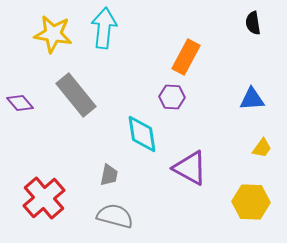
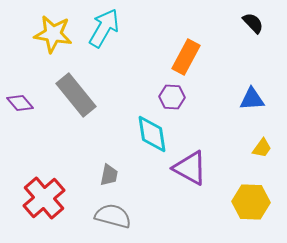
black semicircle: rotated 145 degrees clockwise
cyan arrow: rotated 24 degrees clockwise
cyan diamond: moved 10 px right
gray semicircle: moved 2 px left
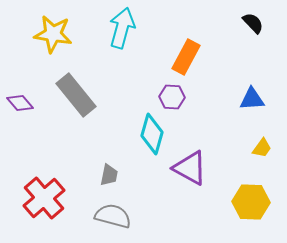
cyan arrow: moved 18 px right; rotated 15 degrees counterclockwise
cyan diamond: rotated 24 degrees clockwise
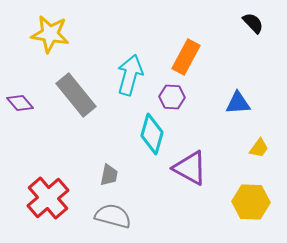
cyan arrow: moved 8 px right, 47 px down
yellow star: moved 3 px left
blue triangle: moved 14 px left, 4 px down
yellow trapezoid: moved 3 px left
red cross: moved 4 px right
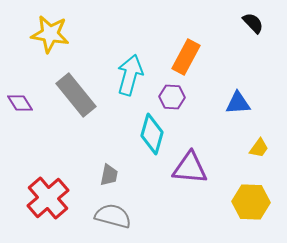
purple diamond: rotated 8 degrees clockwise
purple triangle: rotated 24 degrees counterclockwise
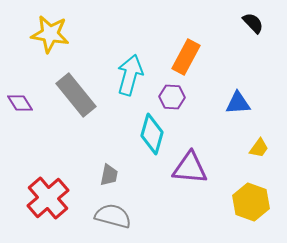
yellow hexagon: rotated 18 degrees clockwise
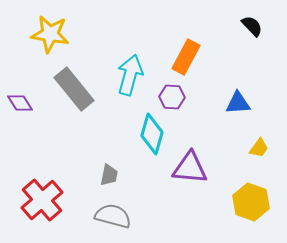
black semicircle: moved 1 px left, 3 px down
gray rectangle: moved 2 px left, 6 px up
red cross: moved 6 px left, 2 px down
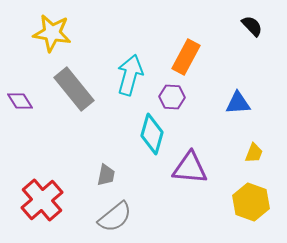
yellow star: moved 2 px right, 1 px up
purple diamond: moved 2 px up
yellow trapezoid: moved 5 px left, 5 px down; rotated 15 degrees counterclockwise
gray trapezoid: moved 3 px left
gray semicircle: moved 2 px right, 1 px down; rotated 126 degrees clockwise
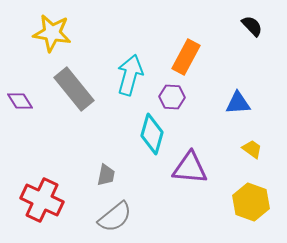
yellow trapezoid: moved 2 px left, 4 px up; rotated 75 degrees counterclockwise
red cross: rotated 24 degrees counterclockwise
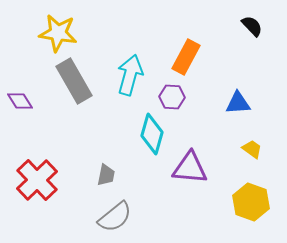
yellow star: moved 6 px right
gray rectangle: moved 8 px up; rotated 9 degrees clockwise
red cross: moved 5 px left, 20 px up; rotated 21 degrees clockwise
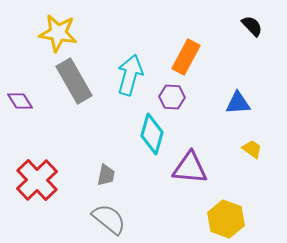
yellow hexagon: moved 25 px left, 17 px down
gray semicircle: moved 6 px left, 2 px down; rotated 102 degrees counterclockwise
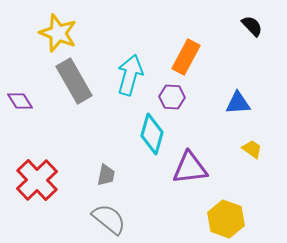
yellow star: rotated 12 degrees clockwise
purple triangle: rotated 12 degrees counterclockwise
